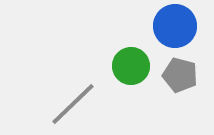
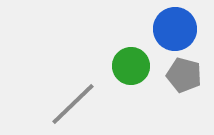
blue circle: moved 3 px down
gray pentagon: moved 4 px right
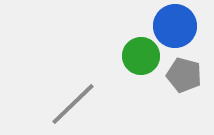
blue circle: moved 3 px up
green circle: moved 10 px right, 10 px up
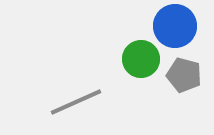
green circle: moved 3 px down
gray line: moved 3 px right, 2 px up; rotated 20 degrees clockwise
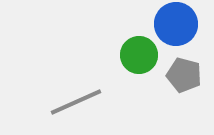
blue circle: moved 1 px right, 2 px up
green circle: moved 2 px left, 4 px up
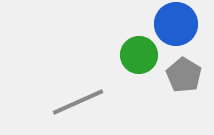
gray pentagon: rotated 16 degrees clockwise
gray line: moved 2 px right
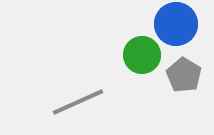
green circle: moved 3 px right
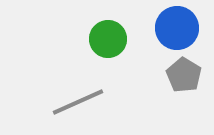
blue circle: moved 1 px right, 4 px down
green circle: moved 34 px left, 16 px up
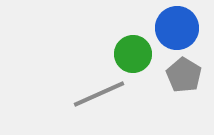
green circle: moved 25 px right, 15 px down
gray line: moved 21 px right, 8 px up
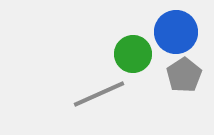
blue circle: moved 1 px left, 4 px down
gray pentagon: rotated 8 degrees clockwise
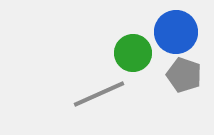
green circle: moved 1 px up
gray pentagon: rotated 20 degrees counterclockwise
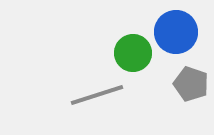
gray pentagon: moved 7 px right, 9 px down
gray line: moved 2 px left, 1 px down; rotated 6 degrees clockwise
